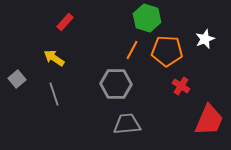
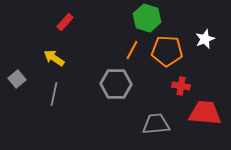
red cross: rotated 24 degrees counterclockwise
gray line: rotated 30 degrees clockwise
red trapezoid: moved 4 px left, 7 px up; rotated 108 degrees counterclockwise
gray trapezoid: moved 29 px right
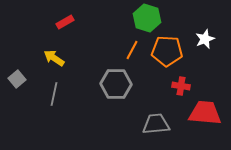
red rectangle: rotated 18 degrees clockwise
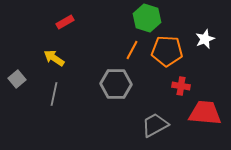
gray trapezoid: moved 1 px left, 1 px down; rotated 24 degrees counterclockwise
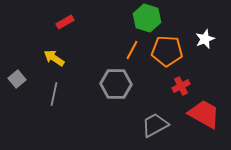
red cross: rotated 36 degrees counterclockwise
red trapezoid: moved 1 px left, 1 px down; rotated 24 degrees clockwise
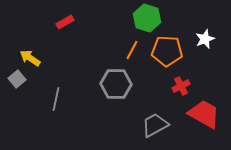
yellow arrow: moved 24 px left
gray line: moved 2 px right, 5 px down
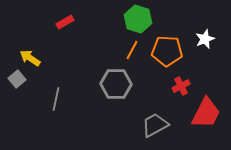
green hexagon: moved 9 px left, 1 px down
red trapezoid: moved 2 px right, 1 px up; rotated 88 degrees clockwise
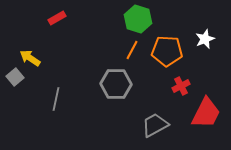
red rectangle: moved 8 px left, 4 px up
gray square: moved 2 px left, 2 px up
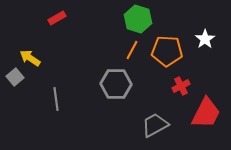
white star: rotated 12 degrees counterclockwise
gray line: rotated 20 degrees counterclockwise
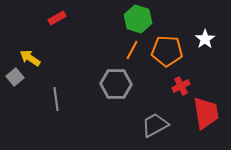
red trapezoid: rotated 36 degrees counterclockwise
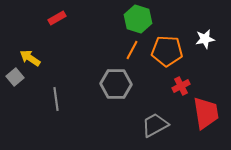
white star: rotated 24 degrees clockwise
